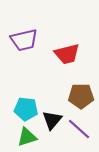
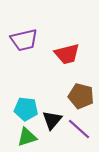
brown pentagon: rotated 15 degrees clockwise
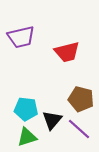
purple trapezoid: moved 3 px left, 3 px up
red trapezoid: moved 2 px up
brown pentagon: moved 3 px down
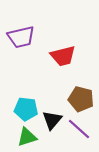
red trapezoid: moved 4 px left, 4 px down
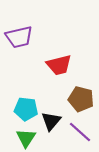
purple trapezoid: moved 2 px left
red trapezoid: moved 4 px left, 9 px down
black triangle: moved 1 px left, 1 px down
purple line: moved 1 px right, 3 px down
green triangle: moved 1 px left, 1 px down; rotated 40 degrees counterclockwise
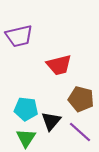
purple trapezoid: moved 1 px up
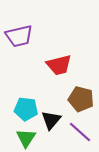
black triangle: moved 1 px up
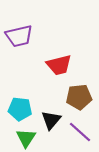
brown pentagon: moved 2 px left, 2 px up; rotated 20 degrees counterclockwise
cyan pentagon: moved 6 px left
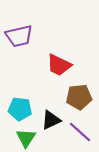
red trapezoid: rotated 40 degrees clockwise
black triangle: rotated 25 degrees clockwise
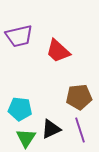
red trapezoid: moved 1 px left, 14 px up; rotated 16 degrees clockwise
black triangle: moved 9 px down
purple line: moved 2 px up; rotated 30 degrees clockwise
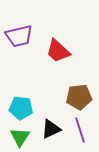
cyan pentagon: moved 1 px right, 1 px up
green triangle: moved 6 px left, 1 px up
